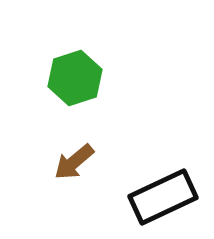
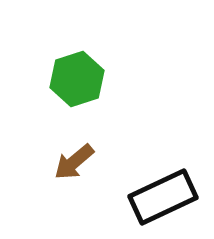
green hexagon: moved 2 px right, 1 px down
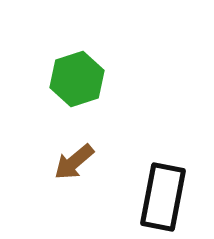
black rectangle: rotated 54 degrees counterclockwise
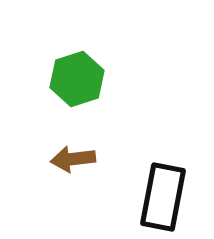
brown arrow: moved 1 px left, 3 px up; rotated 33 degrees clockwise
